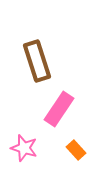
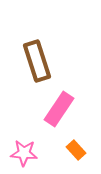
pink star: moved 5 px down; rotated 12 degrees counterclockwise
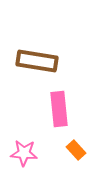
brown rectangle: rotated 63 degrees counterclockwise
pink rectangle: rotated 40 degrees counterclockwise
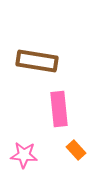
pink star: moved 2 px down
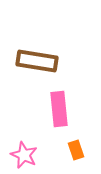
orange rectangle: rotated 24 degrees clockwise
pink star: rotated 20 degrees clockwise
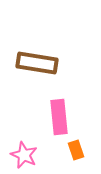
brown rectangle: moved 2 px down
pink rectangle: moved 8 px down
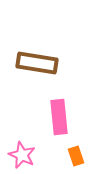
orange rectangle: moved 6 px down
pink star: moved 2 px left
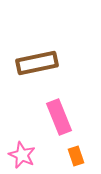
brown rectangle: rotated 21 degrees counterclockwise
pink rectangle: rotated 16 degrees counterclockwise
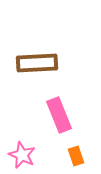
brown rectangle: rotated 9 degrees clockwise
pink rectangle: moved 2 px up
